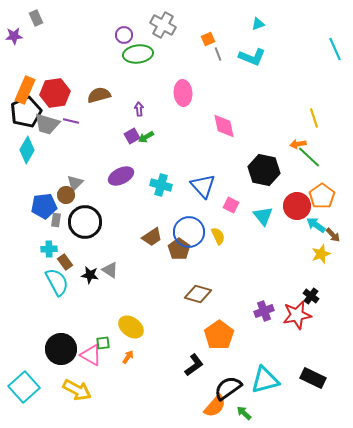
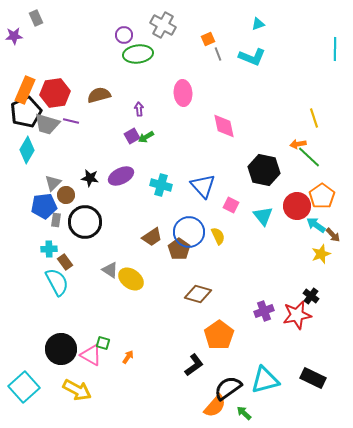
cyan line at (335, 49): rotated 25 degrees clockwise
gray triangle at (75, 183): moved 22 px left
black star at (90, 275): moved 97 px up
yellow ellipse at (131, 327): moved 48 px up
green square at (103, 343): rotated 24 degrees clockwise
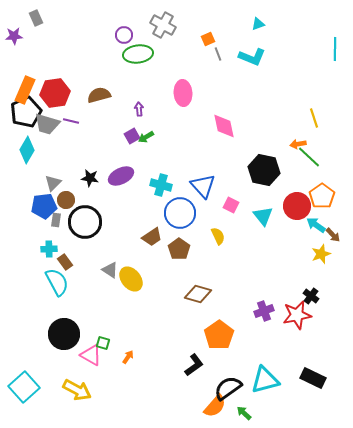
brown circle at (66, 195): moved 5 px down
blue circle at (189, 232): moved 9 px left, 19 px up
yellow ellipse at (131, 279): rotated 15 degrees clockwise
black circle at (61, 349): moved 3 px right, 15 px up
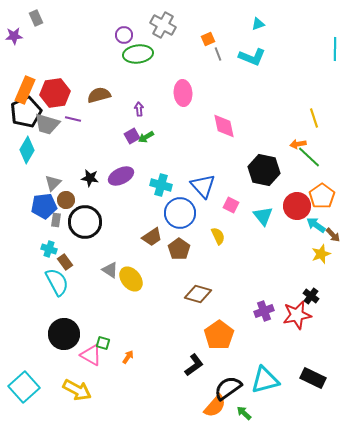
purple line at (71, 121): moved 2 px right, 2 px up
cyan cross at (49, 249): rotated 21 degrees clockwise
